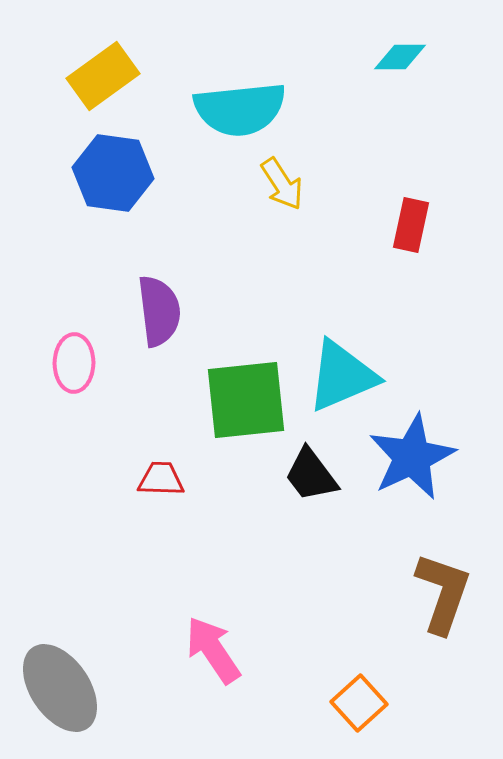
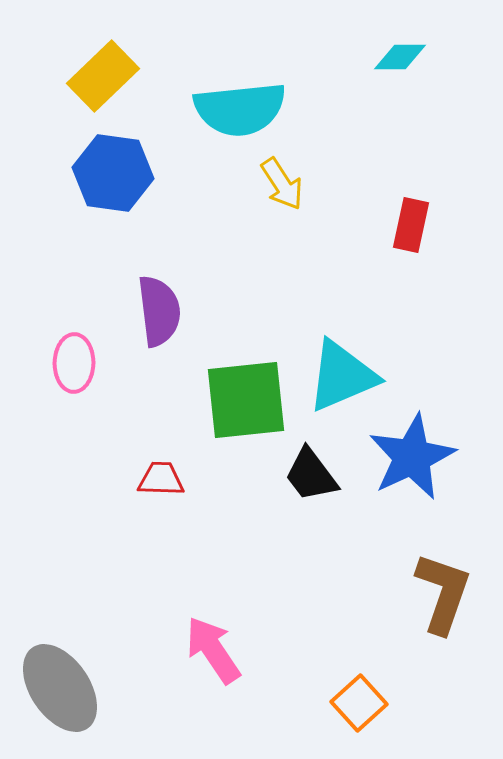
yellow rectangle: rotated 8 degrees counterclockwise
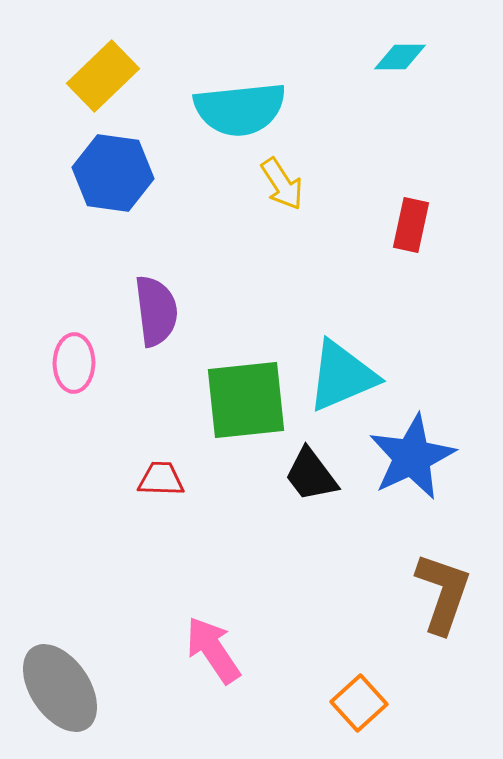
purple semicircle: moved 3 px left
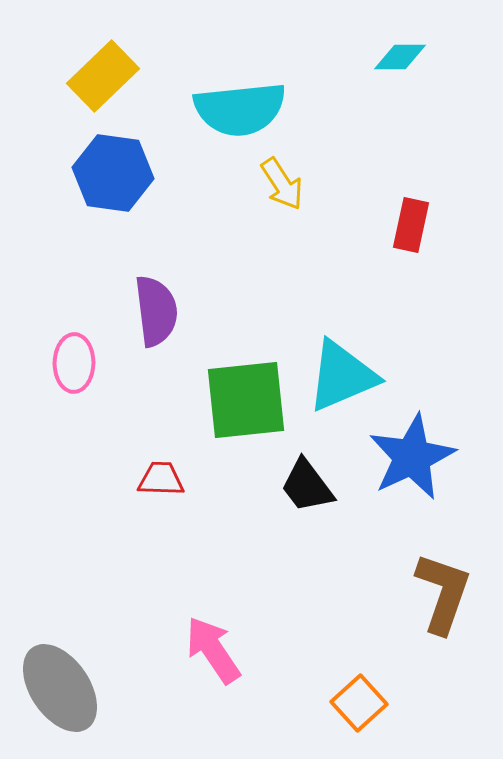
black trapezoid: moved 4 px left, 11 px down
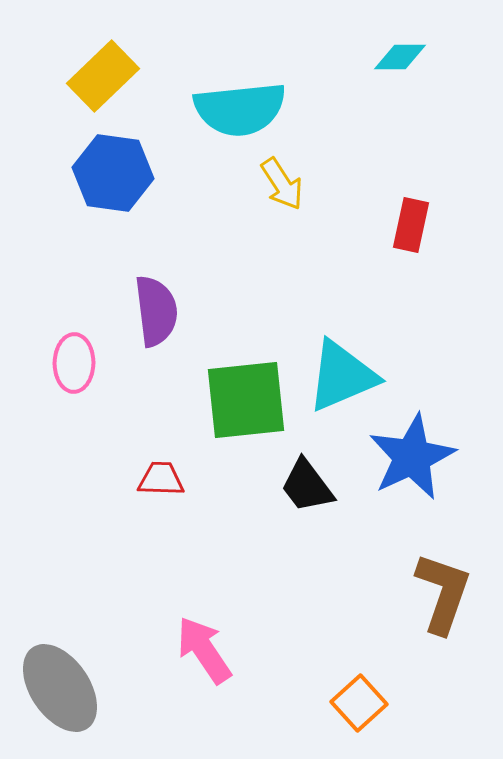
pink arrow: moved 9 px left
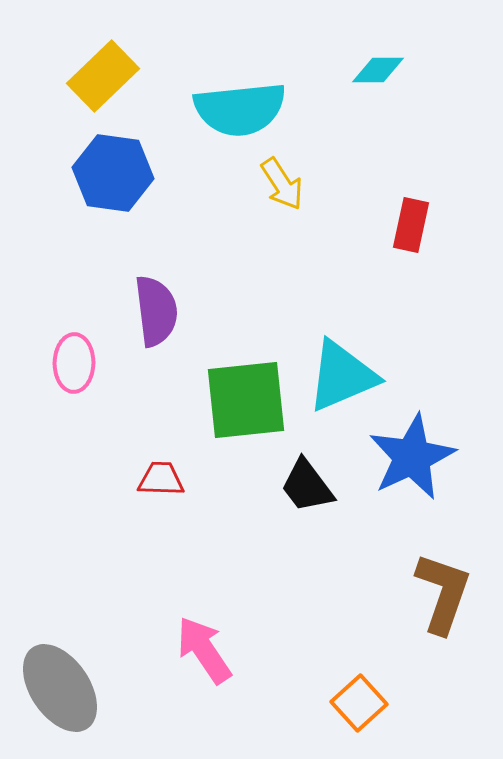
cyan diamond: moved 22 px left, 13 px down
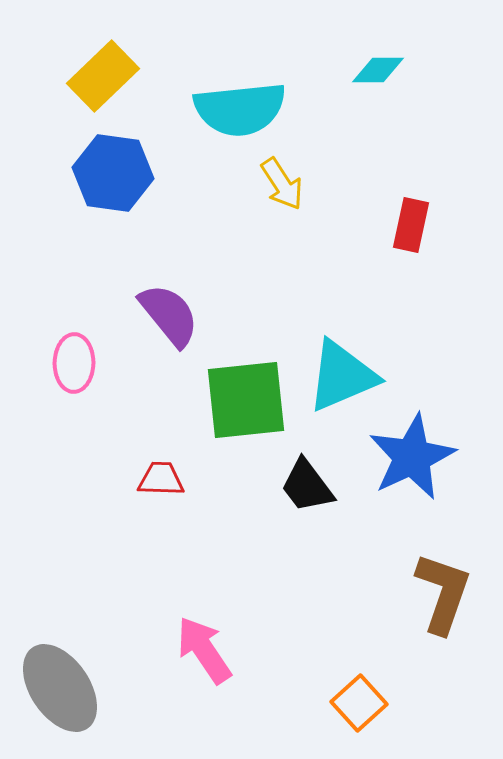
purple semicircle: moved 13 px right, 4 px down; rotated 32 degrees counterclockwise
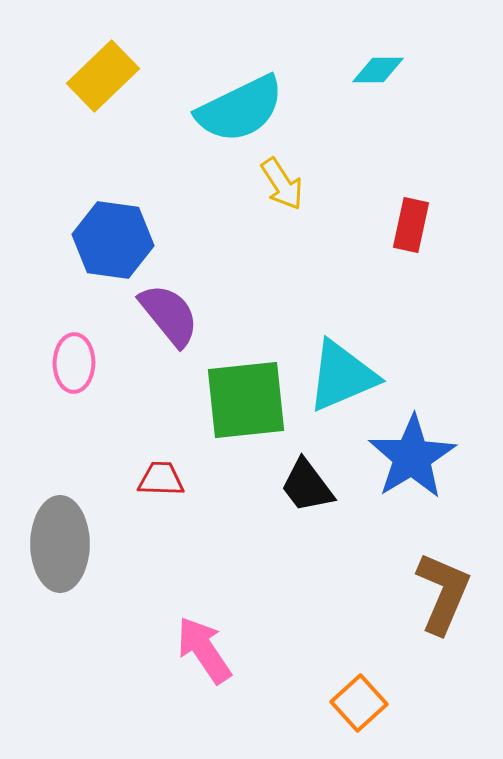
cyan semicircle: rotated 20 degrees counterclockwise
blue hexagon: moved 67 px down
blue star: rotated 6 degrees counterclockwise
brown L-shape: rotated 4 degrees clockwise
gray ellipse: moved 144 px up; rotated 34 degrees clockwise
